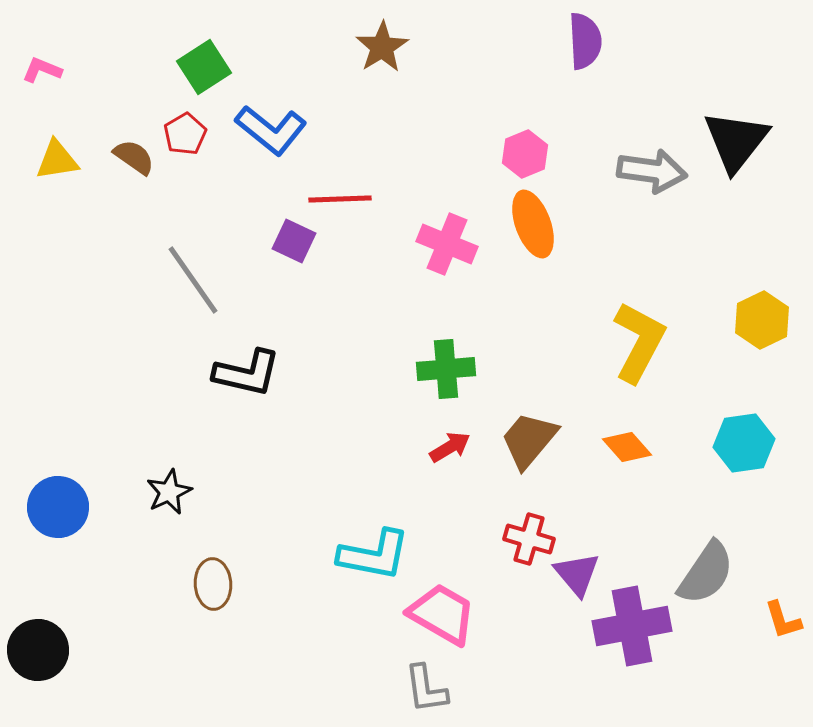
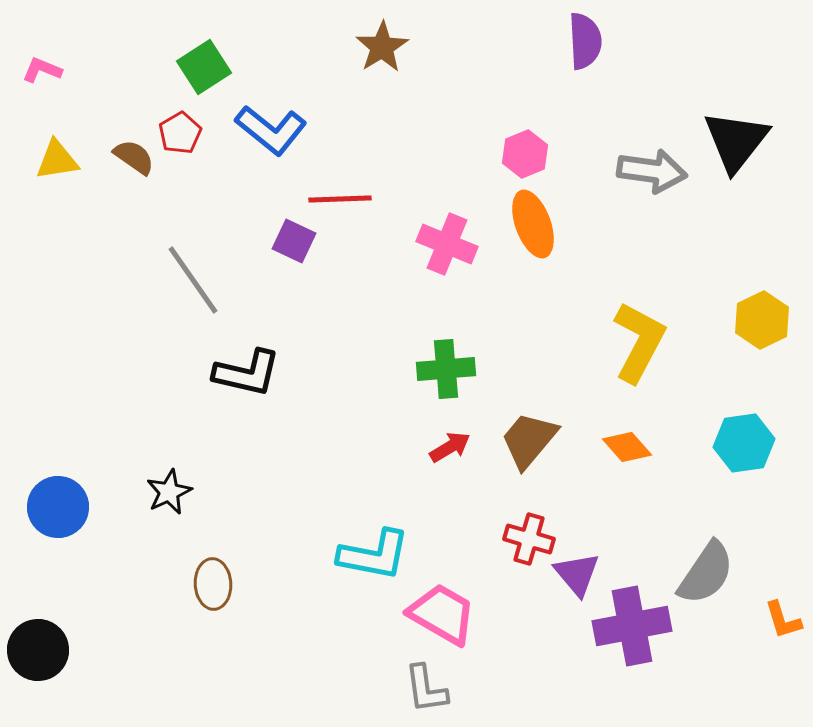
red pentagon: moved 5 px left, 1 px up
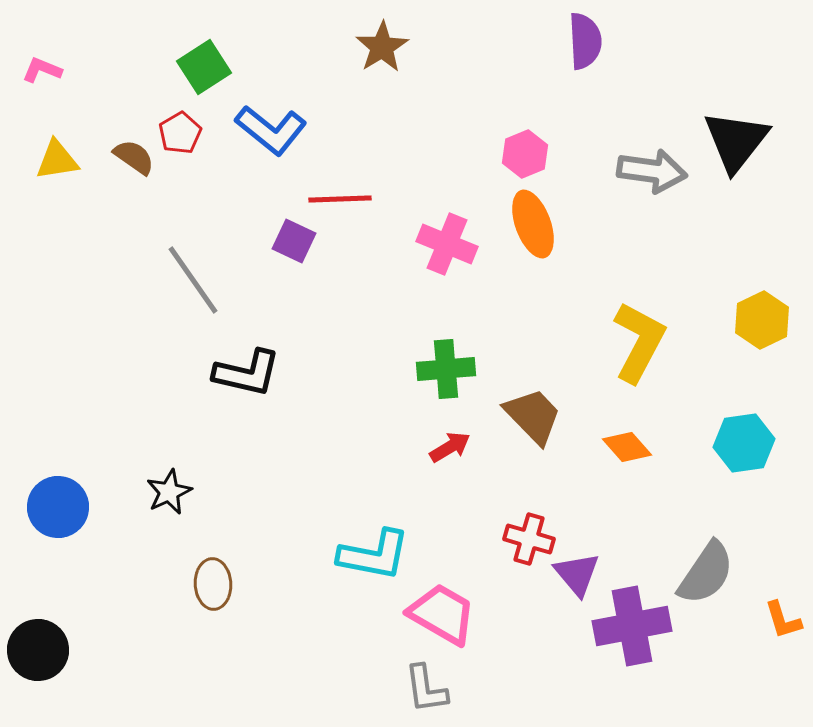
brown trapezoid: moved 4 px right, 24 px up; rotated 96 degrees clockwise
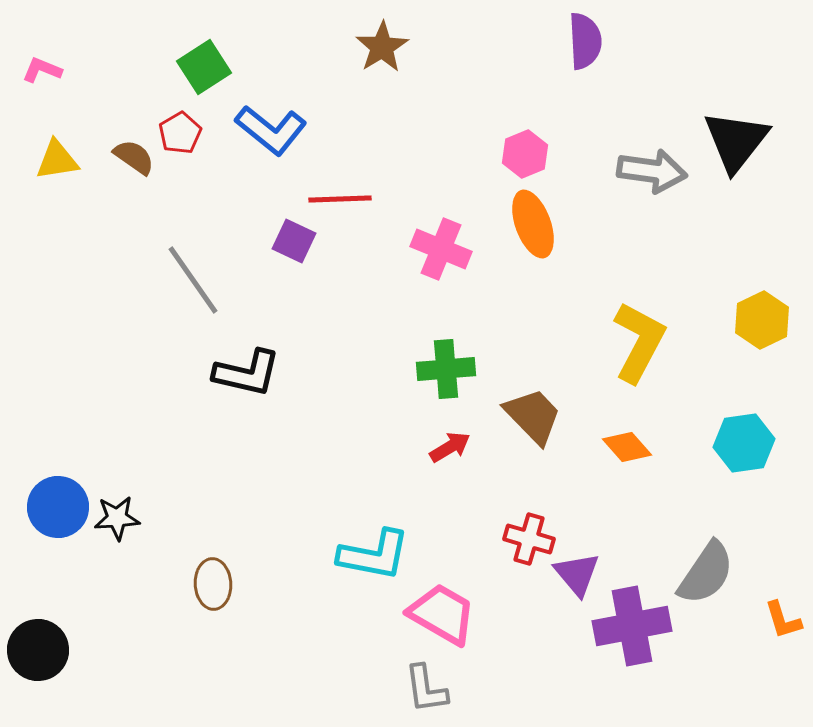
pink cross: moved 6 px left, 5 px down
black star: moved 52 px left, 26 px down; rotated 21 degrees clockwise
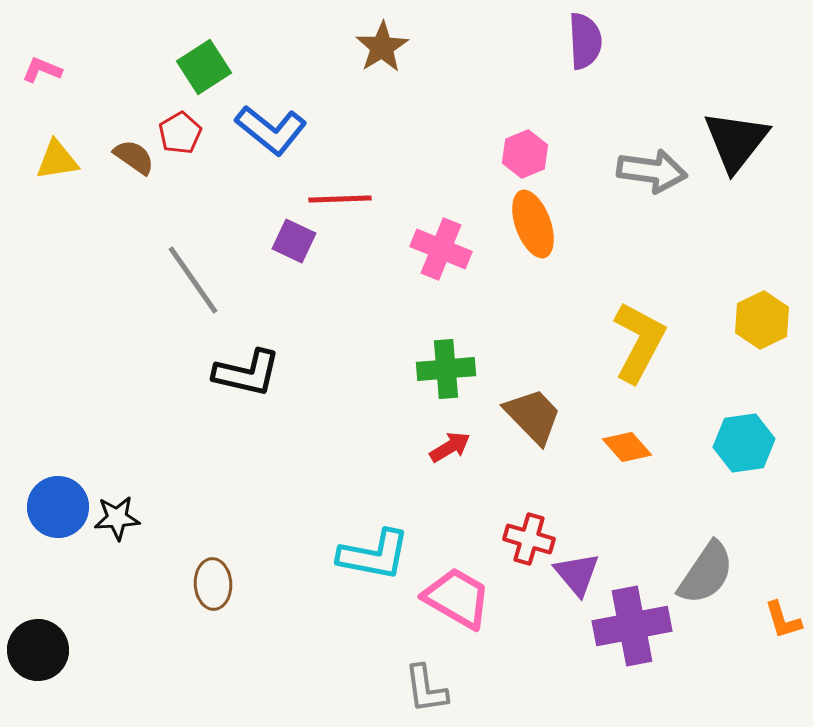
pink trapezoid: moved 15 px right, 16 px up
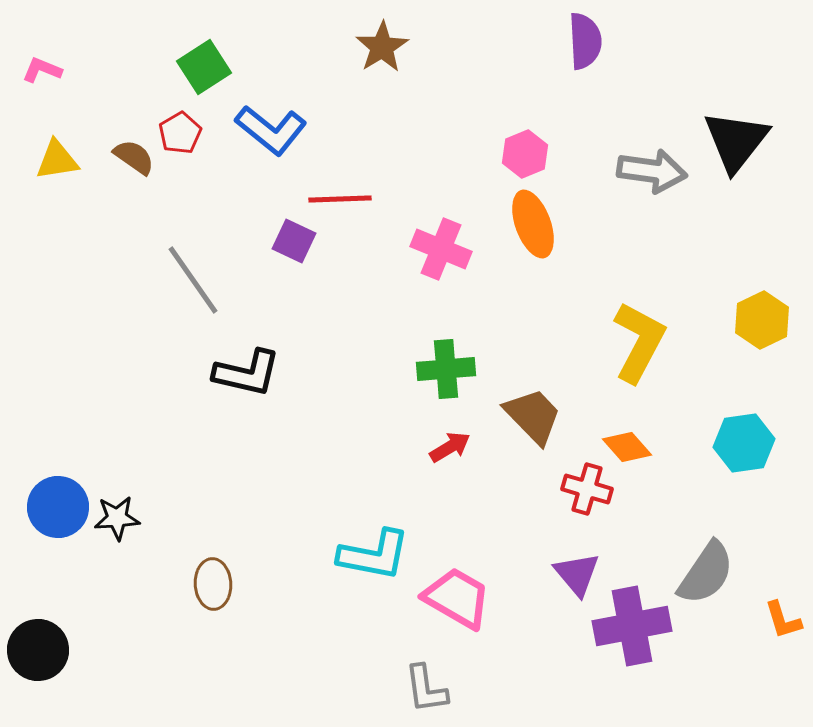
red cross: moved 58 px right, 50 px up
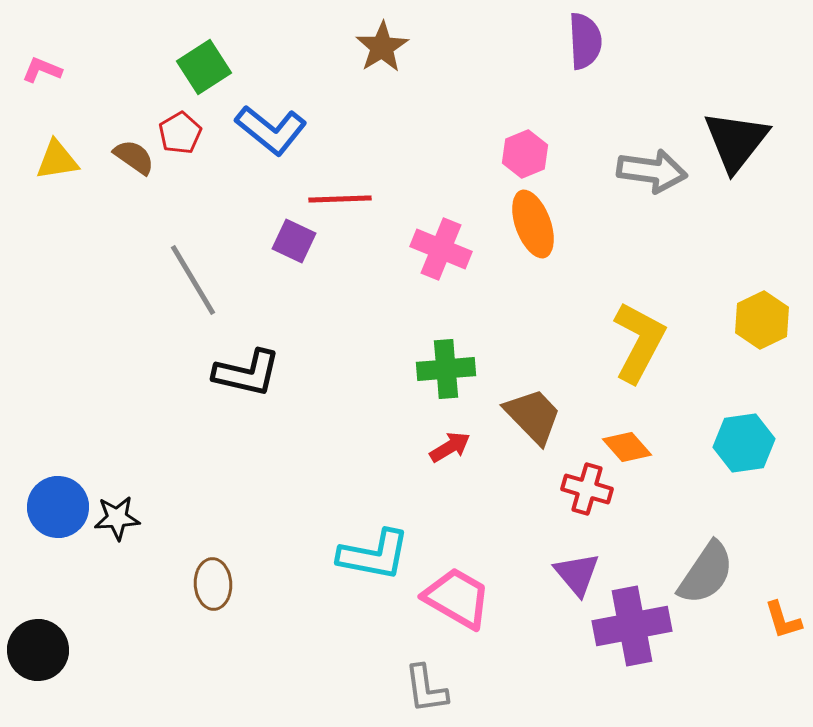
gray line: rotated 4 degrees clockwise
